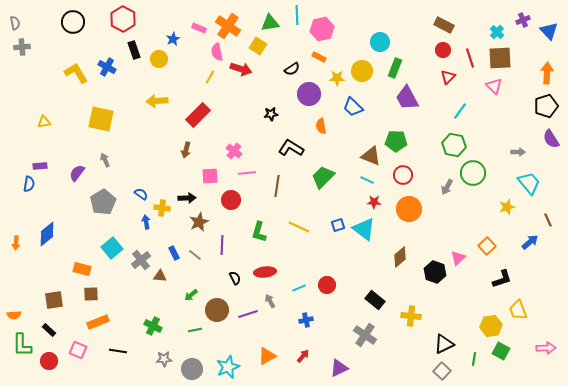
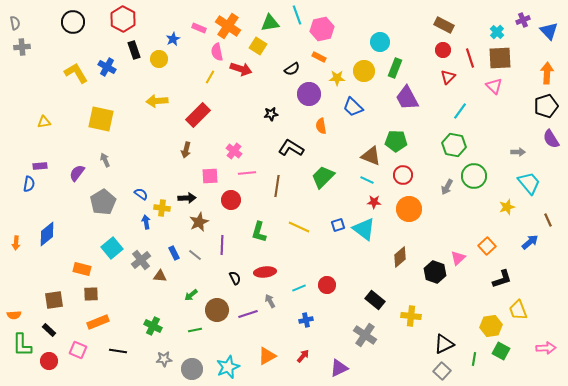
cyan line at (297, 15): rotated 18 degrees counterclockwise
yellow circle at (362, 71): moved 2 px right
green circle at (473, 173): moved 1 px right, 3 px down
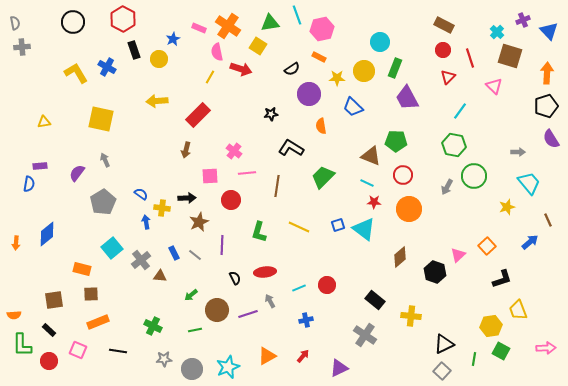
brown square at (500, 58): moved 10 px right, 2 px up; rotated 20 degrees clockwise
cyan line at (367, 180): moved 3 px down
pink triangle at (458, 258): moved 3 px up
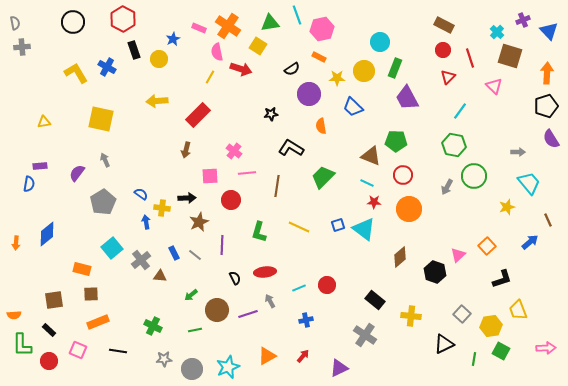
gray square at (442, 371): moved 20 px right, 57 px up
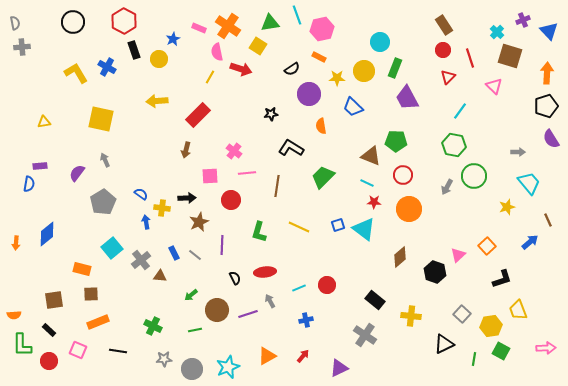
red hexagon at (123, 19): moved 1 px right, 2 px down
brown rectangle at (444, 25): rotated 30 degrees clockwise
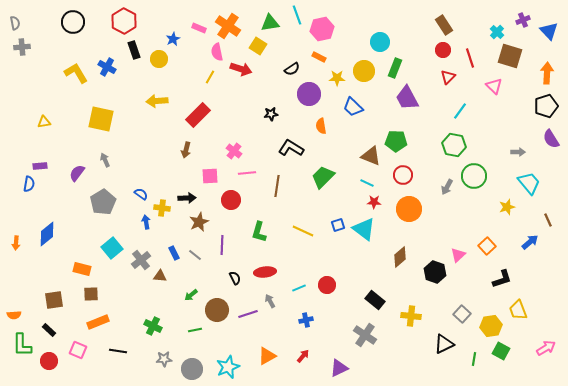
yellow line at (299, 227): moved 4 px right, 4 px down
pink arrow at (546, 348): rotated 30 degrees counterclockwise
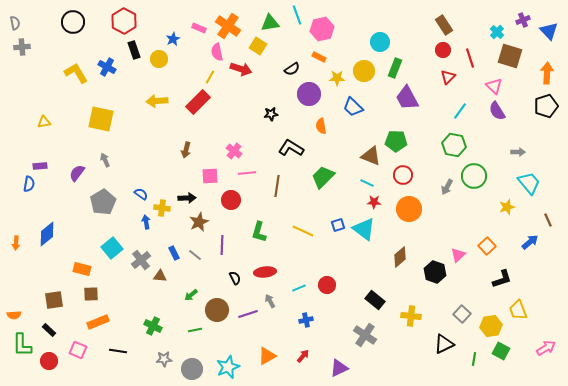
red rectangle at (198, 115): moved 13 px up
purple semicircle at (551, 139): moved 54 px left, 28 px up
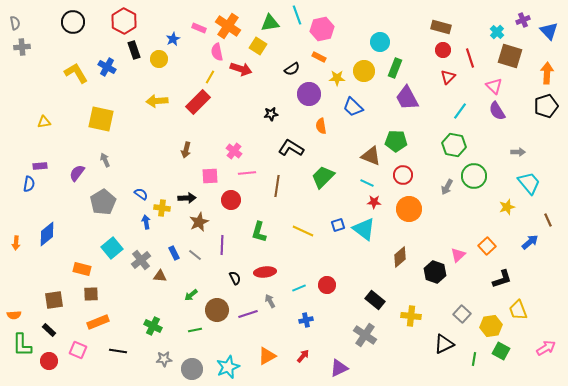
brown rectangle at (444, 25): moved 3 px left, 2 px down; rotated 42 degrees counterclockwise
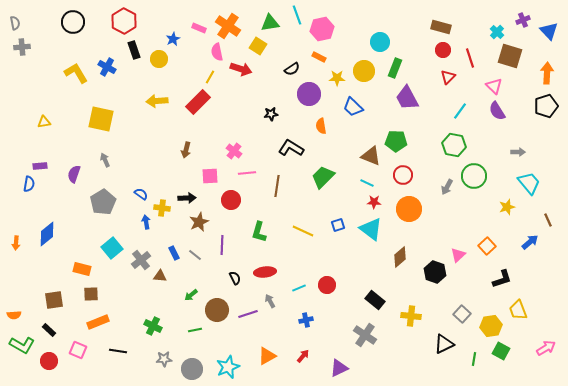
purple semicircle at (77, 173): moved 3 px left, 1 px down; rotated 18 degrees counterclockwise
cyan triangle at (364, 229): moved 7 px right
green L-shape at (22, 345): rotated 60 degrees counterclockwise
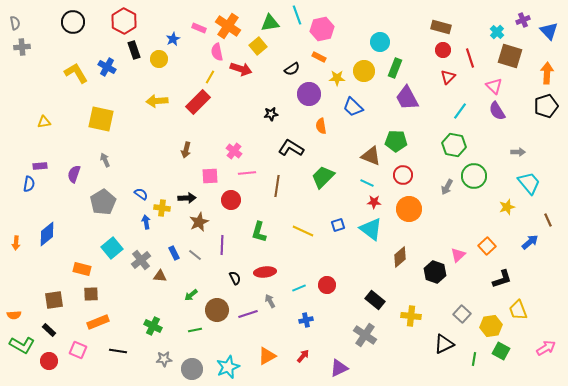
yellow square at (258, 46): rotated 18 degrees clockwise
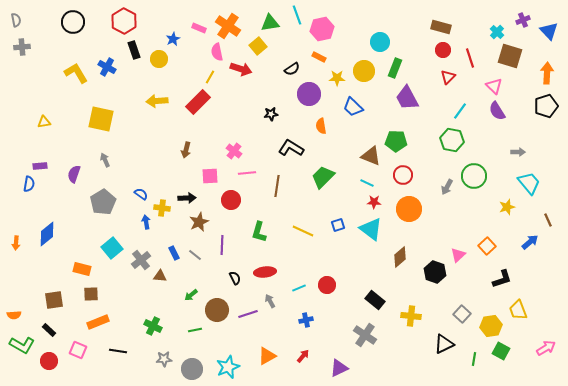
gray semicircle at (15, 23): moved 1 px right, 3 px up
green hexagon at (454, 145): moved 2 px left, 5 px up
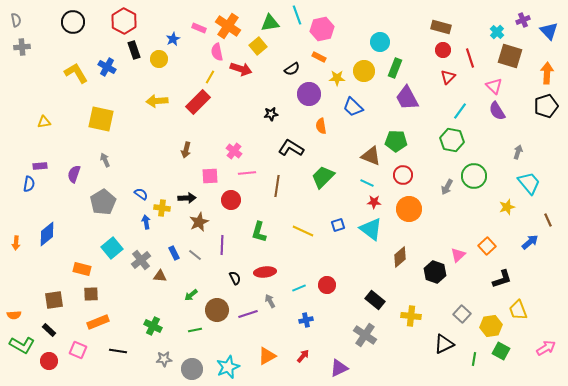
gray arrow at (518, 152): rotated 72 degrees counterclockwise
